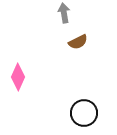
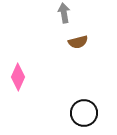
brown semicircle: rotated 12 degrees clockwise
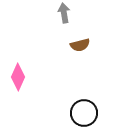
brown semicircle: moved 2 px right, 3 px down
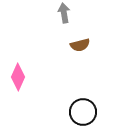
black circle: moved 1 px left, 1 px up
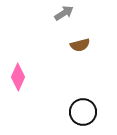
gray arrow: rotated 66 degrees clockwise
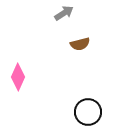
brown semicircle: moved 1 px up
black circle: moved 5 px right
